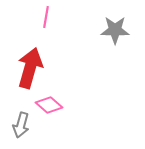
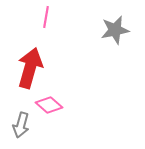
gray star: rotated 12 degrees counterclockwise
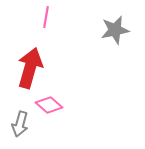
gray arrow: moved 1 px left, 1 px up
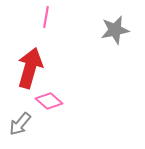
pink diamond: moved 4 px up
gray arrow: rotated 25 degrees clockwise
